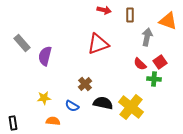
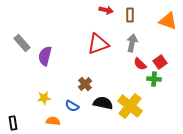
red arrow: moved 2 px right
gray arrow: moved 15 px left, 6 px down
yellow cross: moved 1 px left, 1 px up
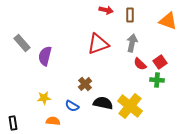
green cross: moved 3 px right, 1 px down
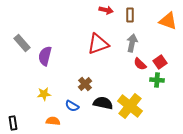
yellow star: moved 4 px up
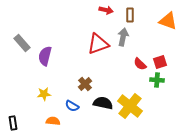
gray arrow: moved 9 px left, 6 px up
red square: rotated 16 degrees clockwise
